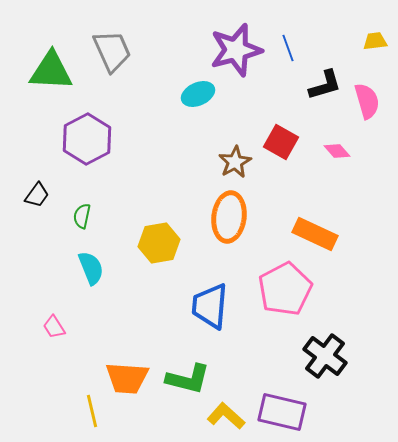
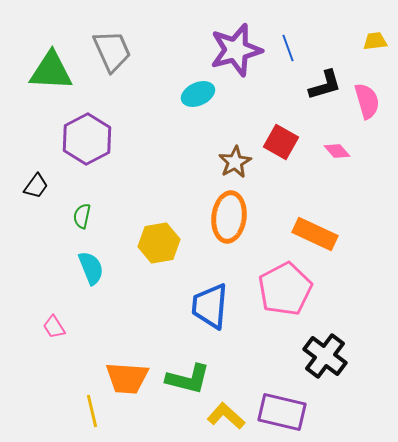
black trapezoid: moved 1 px left, 9 px up
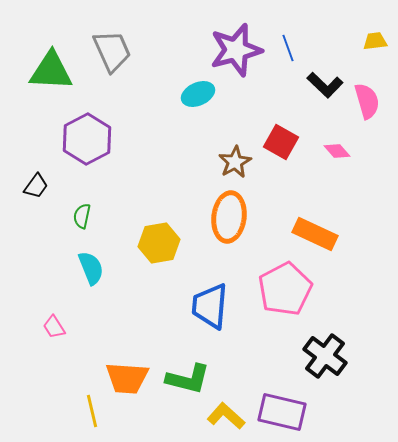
black L-shape: rotated 60 degrees clockwise
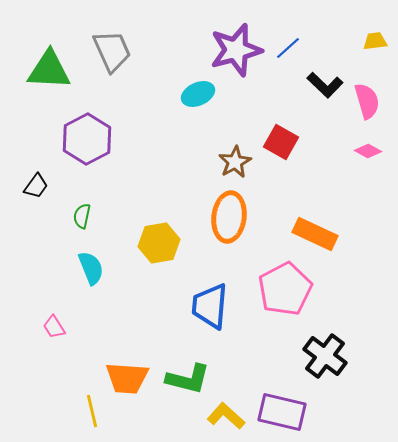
blue line: rotated 68 degrees clockwise
green triangle: moved 2 px left, 1 px up
pink diamond: moved 31 px right; rotated 20 degrees counterclockwise
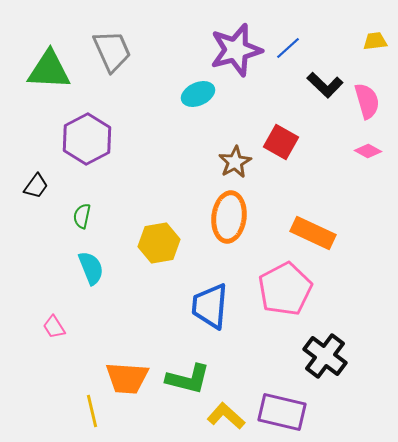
orange rectangle: moved 2 px left, 1 px up
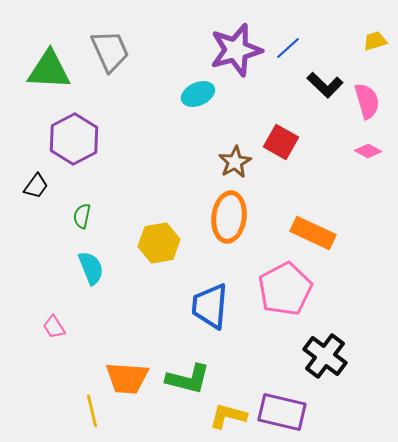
yellow trapezoid: rotated 10 degrees counterclockwise
gray trapezoid: moved 2 px left
purple hexagon: moved 13 px left
yellow L-shape: moved 2 px right; rotated 27 degrees counterclockwise
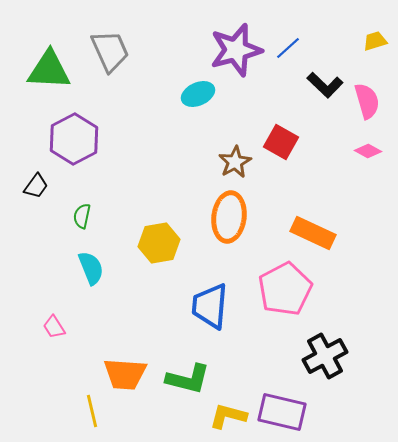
black cross: rotated 24 degrees clockwise
orange trapezoid: moved 2 px left, 4 px up
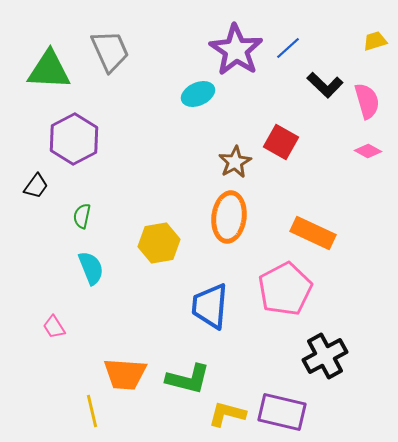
purple star: rotated 24 degrees counterclockwise
yellow L-shape: moved 1 px left, 2 px up
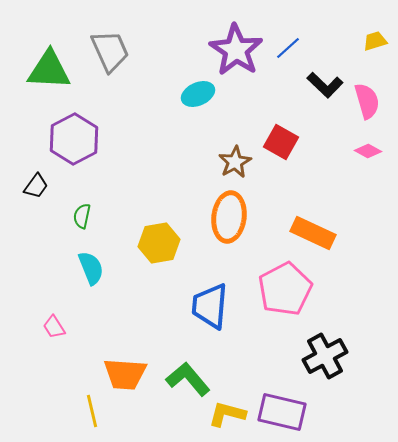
green L-shape: rotated 144 degrees counterclockwise
